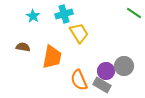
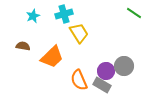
cyan star: rotated 16 degrees clockwise
brown semicircle: moved 1 px up
orange trapezoid: rotated 35 degrees clockwise
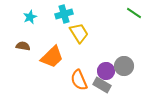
cyan star: moved 3 px left, 1 px down
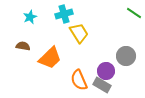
orange trapezoid: moved 2 px left, 1 px down
gray circle: moved 2 px right, 10 px up
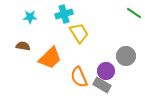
cyan star: rotated 24 degrees clockwise
orange semicircle: moved 3 px up
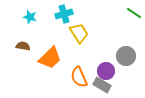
cyan star: rotated 16 degrees clockwise
